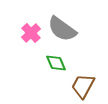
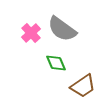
brown trapezoid: rotated 152 degrees counterclockwise
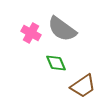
pink cross: rotated 18 degrees counterclockwise
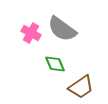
green diamond: moved 1 px left, 1 px down
brown trapezoid: moved 2 px left, 1 px down
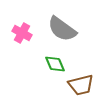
pink cross: moved 9 px left
brown trapezoid: moved 2 px up; rotated 20 degrees clockwise
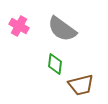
pink cross: moved 3 px left, 7 px up
green diamond: rotated 30 degrees clockwise
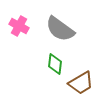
gray semicircle: moved 2 px left
brown trapezoid: moved 2 px up; rotated 16 degrees counterclockwise
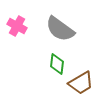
pink cross: moved 2 px left
green diamond: moved 2 px right
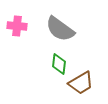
pink cross: rotated 24 degrees counterclockwise
green diamond: moved 2 px right
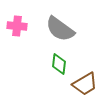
brown trapezoid: moved 4 px right, 1 px down
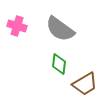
pink cross: rotated 12 degrees clockwise
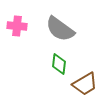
pink cross: rotated 12 degrees counterclockwise
